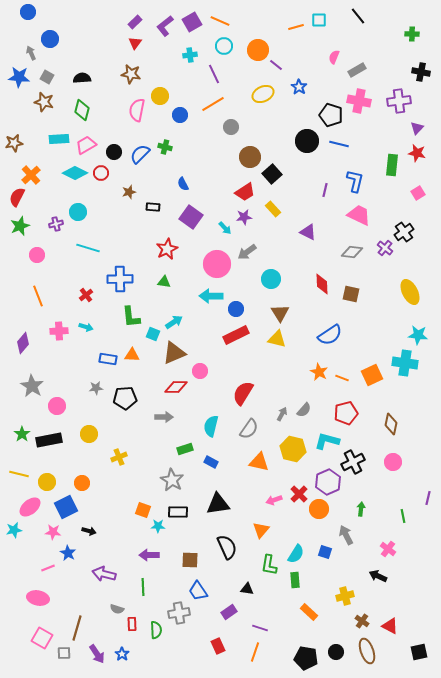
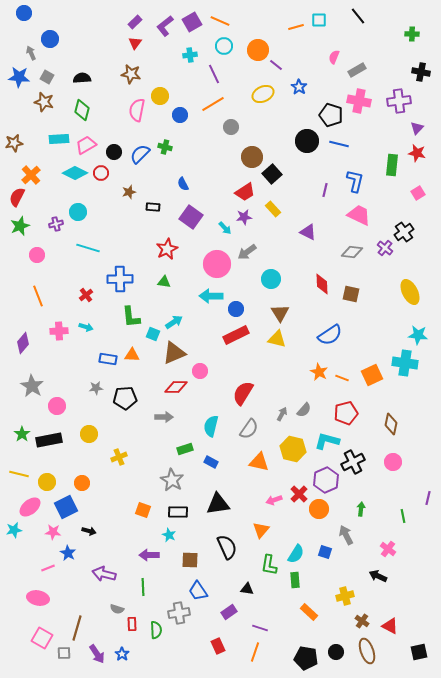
blue circle at (28, 12): moved 4 px left, 1 px down
brown circle at (250, 157): moved 2 px right
purple hexagon at (328, 482): moved 2 px left, 2 px up
cyan star at (158, 526): moved 11 px right, 9 px down; rotated 24 degrees clockwise
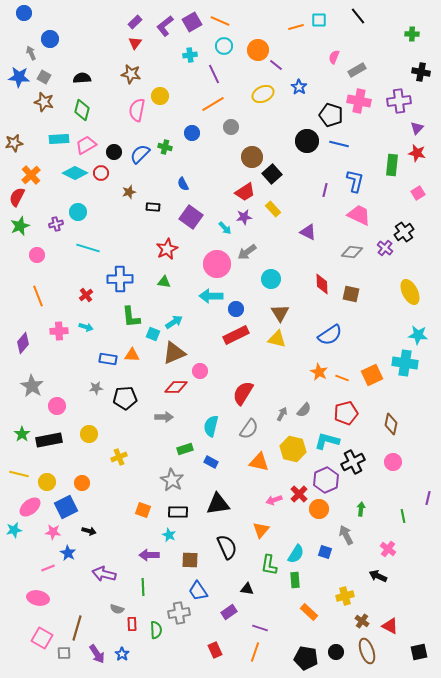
gray square at (47, 77): moved 3 px left
blue circle at (180, 115): moved 12 px right, 18 px down
red rectangle at (218, 646): moved 3 px left, 4 px down
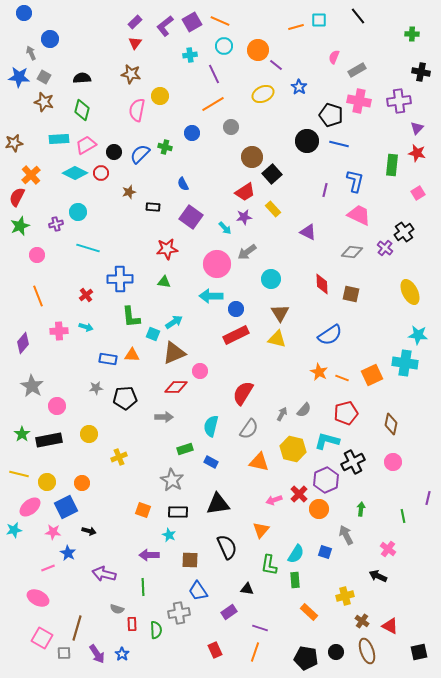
red star at (167, 249): rotated 20 degrees clockwise
pink ellipse at (38, 598): rotated 15 degrees clockwise
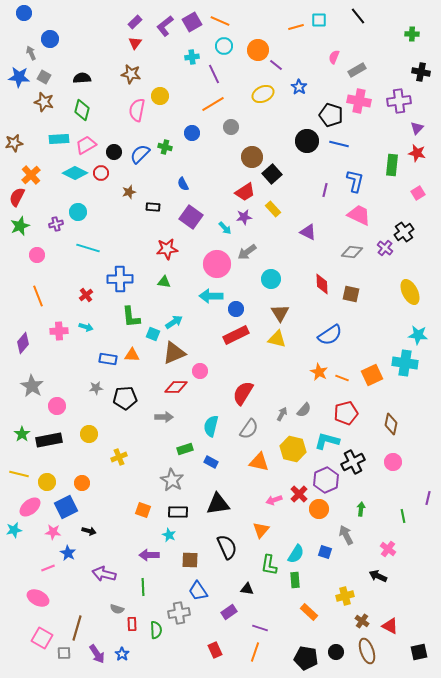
cyan cross at (190, 55): moved 2 px right, 2 px down
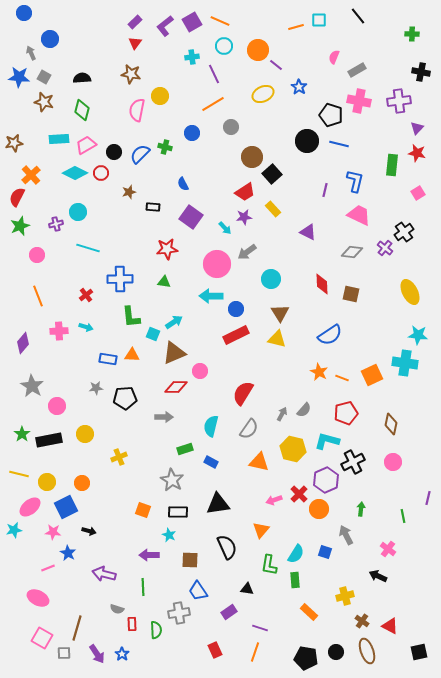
yellow circle at (89, 434): moved 4 px left
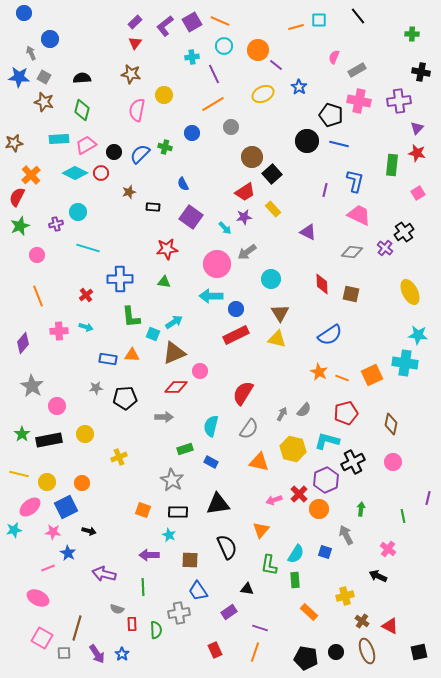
yellow circle at (160, 96): moved 4 px right, 1 px up
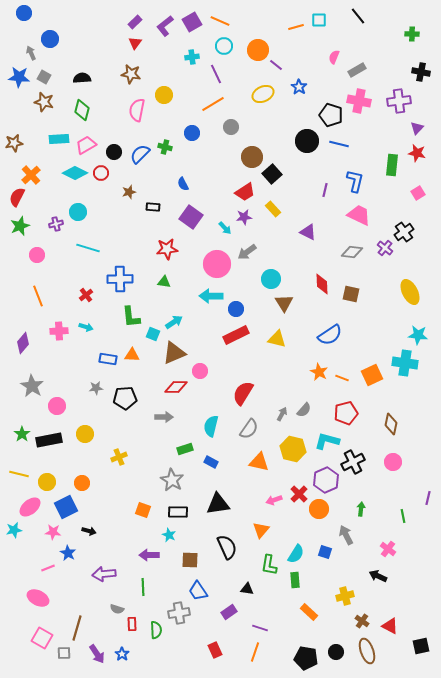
purple line at (214, 74): moved 2 px right
brown triangle at (280, 313): moved 4 px right, 10 px up
purple arrow at (104, 574): rotated 20 degrees counterclockwise
black square at (419, 652): moved 2 px right, 6 px up
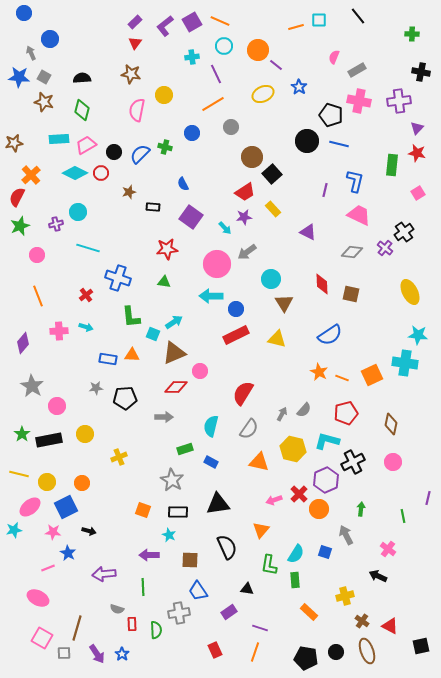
blue cross at (120, 279): moved 2 px left, 1 px up; rotated 20 degrees clockwise
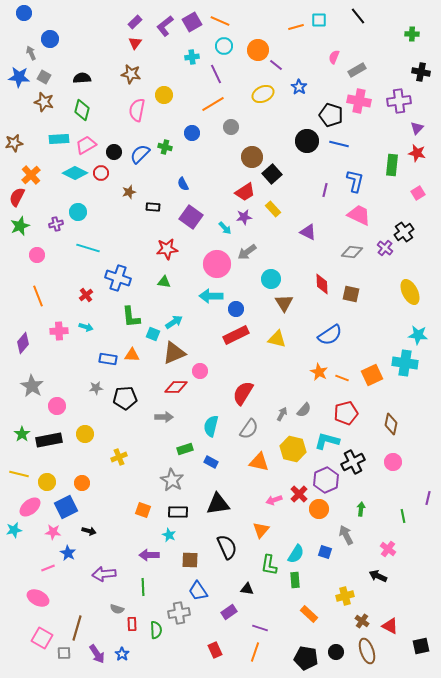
orange rectangle at (309, 612): moved 2 px down
